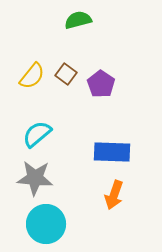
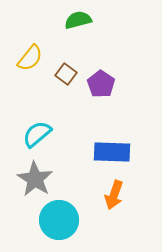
yellow semicircle: moved 2 px left, 18 px up
gray star: moved 1 px down; rotated 27 degrees clockwise
cyan circle: moved 13 px right, 4 px up
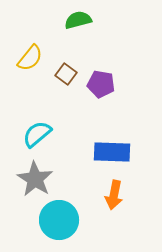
purple pentagon: rotated 24 degrees counterclockwise
orange arrow: rotated 8 degrees counterclockwise
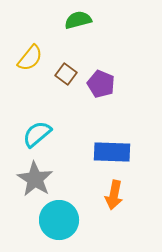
purple pentagon: rotated 12 degrees clockwise
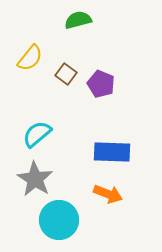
orange arrow: moved 6 px left, 1 px up; rotated 80 degrees counterclockwise
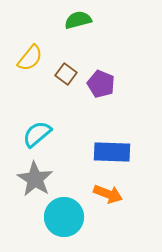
cyan circle: moved 5 px right, 3 px up
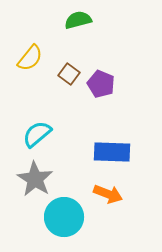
brown square: moved 3 px right
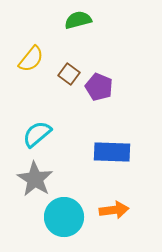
yellow semicircle: moved 1 px right, 1 px down
purple pentagon: moved 2 px left, 3 px down
orange arrow: moved 6 px right, 16 px down; rotated 28 degrees counterclockwise
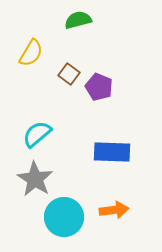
yellow semicircle: moved 6 px up; rotated 8 degrees counterclockwise
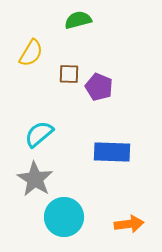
brown square: rotated 35 degrees counterclockwise
cyan semicircle: moved 2 px right
orange arrow: moved 15 px right, 14 px down
